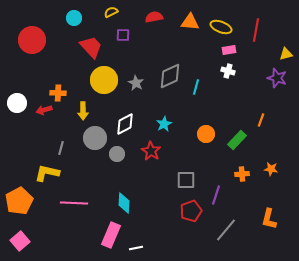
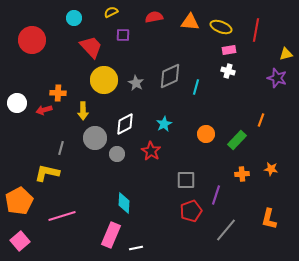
pink line at (74, 203): moved 12 px left, 13 px down; rotated 20 degrees counterclockwise
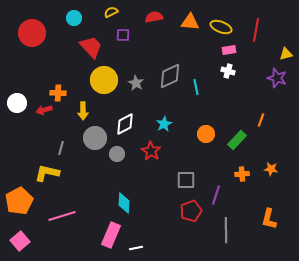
red circle at (32, 40): moved 7 px up
cyan line at (196, 87): rotated 28 degrees counterclockwise
gray line at (226, 230): rotated 40 degrees counterclockwise
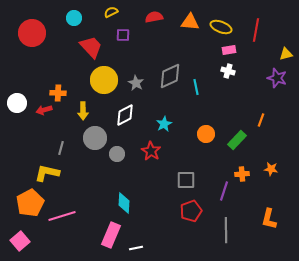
white diamond at (125, 124): moved 9 px up
purple line at (216, 195): moved 8 px right, 4 px up
orange pentagon at (19, 201): moved 11 px right, 2 px down
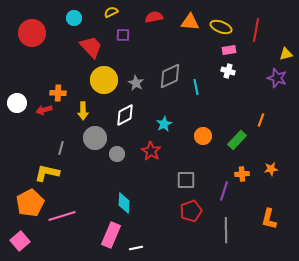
orange circle at (206, 134): moved 3 px left, 2 px down
orange star at (271, 169): rotated 16 degrees counterclockwise
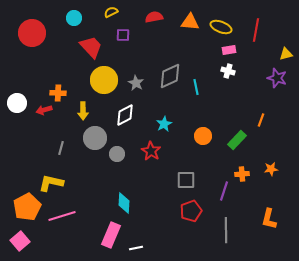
yellow L-shape at (47, 173): moved 4 px right, 10 px down
orange pentagon at (30, 203): moved 3 px left, 4 px down
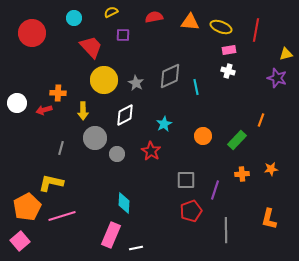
purple line at (224, 191): moved 9 px left, 1 px up
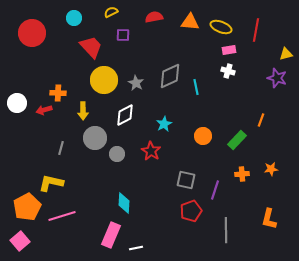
gray square at (186, 180): rotated 12 degrees clockwise
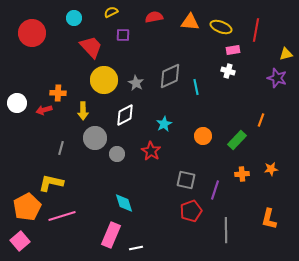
pink rectangle at (229, 50): moved 4 px right
cyan diamond at (124, 203): rotated 20 degrees counterclockwise
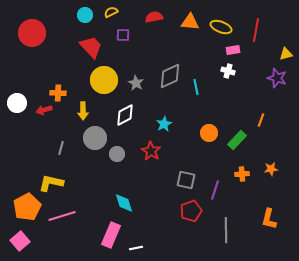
cyan circle at (74, 18): moved 11 px right, 3 px up
orange circle at (203, 136): moved 6 px right, 3 px up
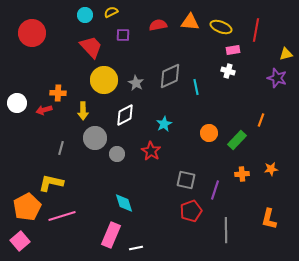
red semicircle at (154, 17): moved 4 px right, 8 px down
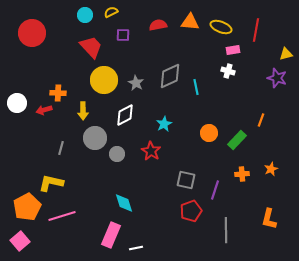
orange star at (271, 169): rotated 16 degrees counterclockwise
